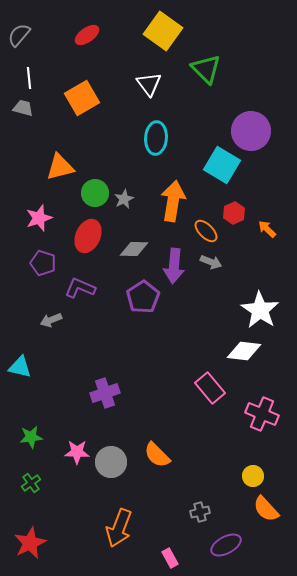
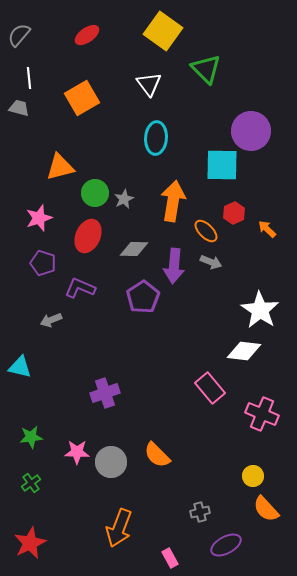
gray trapezoid at (23, 108): moved 4 px left
cyan square at (222, 165): rotated 30 degrees counterclockwise
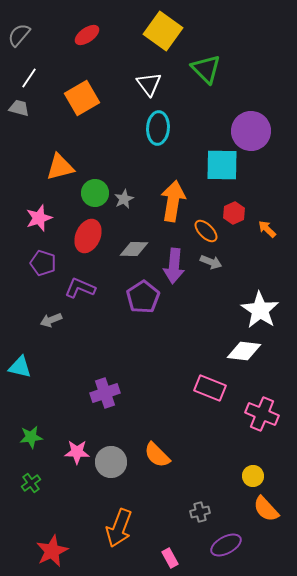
white line at (29, 78): rotated 40 degrees clockwise
cyan ellipse at (156, 138): moved 2 px right, 10 px up
pink rectangle at (210, 388): rotated 28 degrees counterclockwise
red star at (30, 543): moved 22 px right, 8 px down
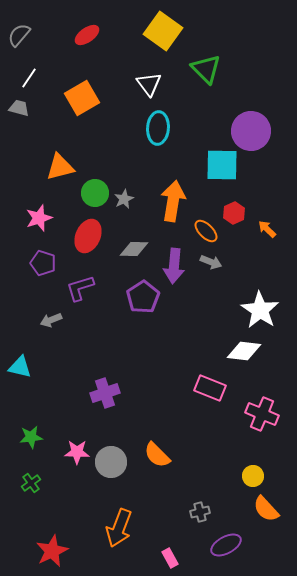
purple L-shape at (80, 288): rotated 40 degrees counterclockwise
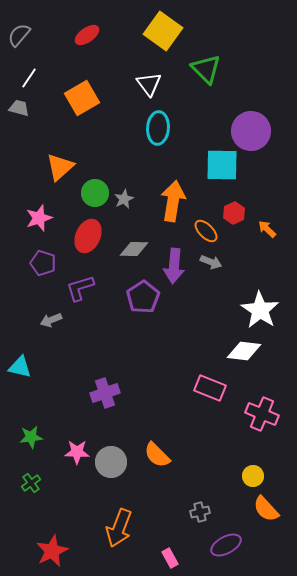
orange triangle at (60, 167): rotated 28 degrees counterclockwise
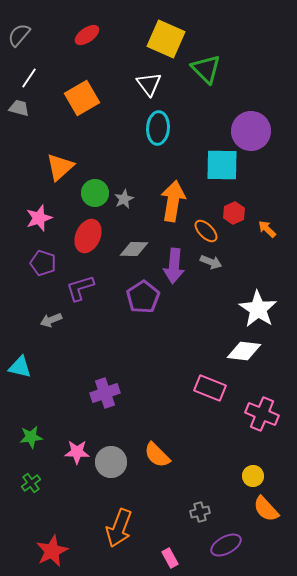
yellow square at (163, 31): moved 3 px right, 8 px down; rotated 12 degrees counterclockwise
white star at (260, 310): moved 2 px left, 1 px up
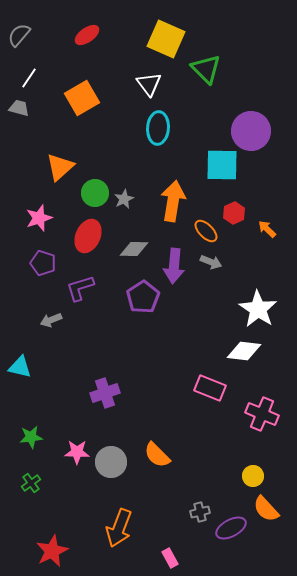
purple ellipse at (226, 545): moved 5 px right, 17 px up
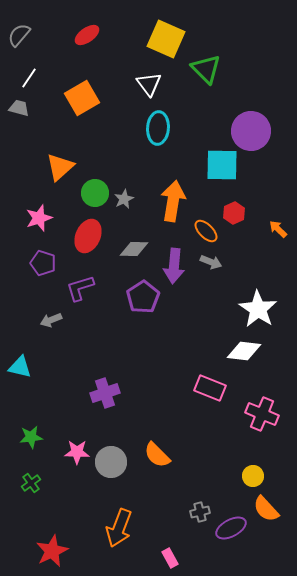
orange arrow at (267, 229): moved 11 px right
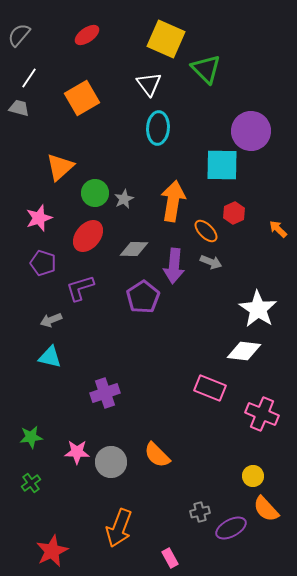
red ellipse at (88, 236): rotated 16 degrees clockwise
cyan triangle at (20, 367): moved 30 px right, 10 px up
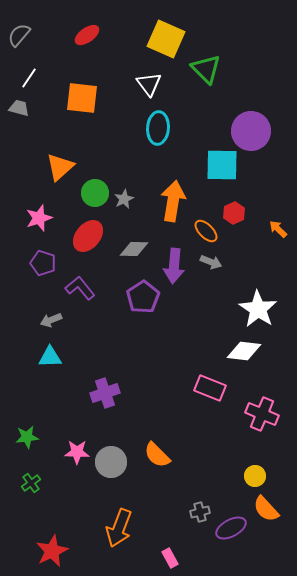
orange square at (82, 98): rotated 36 degrees clockwise
purple L-shape at (80, 288): rotated 68 degrees clockwise
cyan triangle at (50, 357): rotated 15 degrees counterclockwise
green star at (31, 437): moved 4 px left
yellow circle at (253, 476): moved 2 px right
